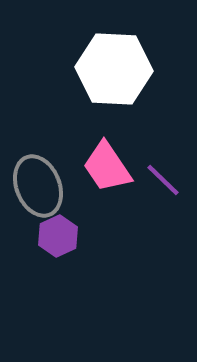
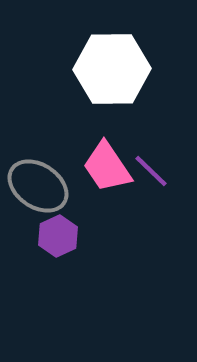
white hexagon: moved 2 px left; rotated 4 degrees counterclockwise
purple line: moved 12 px left, 9 px up
gray ellipse: rotated 34 degrees counterclockwise
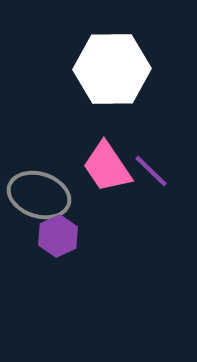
gray ellipse: moved 1 px right, 9 px down; rotated 16 degrees counterclockwise
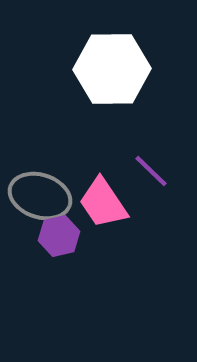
pink trapezoid: moved 4 px left, 36 px down
gray ellipse: moved 1 px right, 1 px down
purple hexagon: moved 1 px right; rotated 12 degrees clockwise
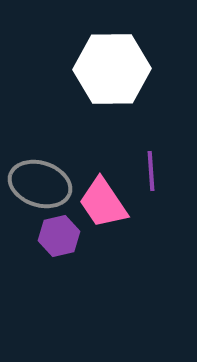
purple line: rotated 42 degrees clockwise
gray ellipse: moved 12 px up
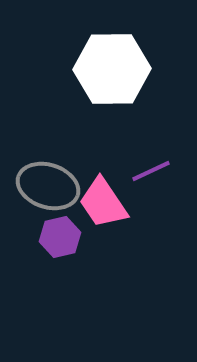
purple line: rotated 69 degrees clockwise
gray ellipse: moved 8 px right, 2 px down
purple hexagon: moved 1 px right, 1 px down
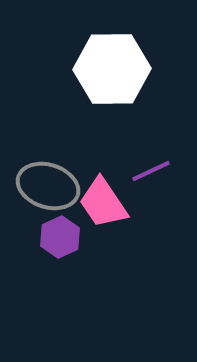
purple hexagon: rotated 12 degrees counterclockwise
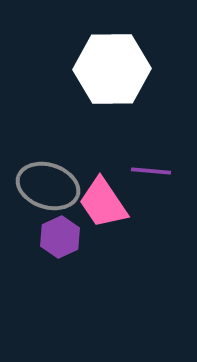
purple line: rotated 30 degrees clockwise
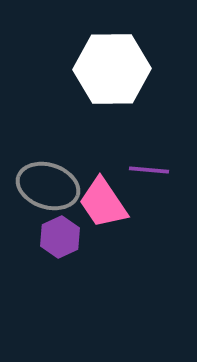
purple line: moved 2 px left, 1 px up
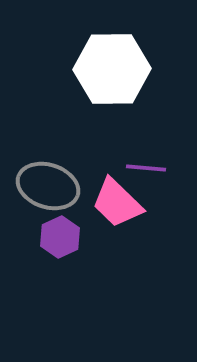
purple line: moved 3 px left, 2 px up
pink trapezoid: moved 14 px right; rotated 12 degrees counterclockwise
